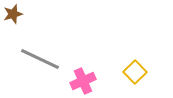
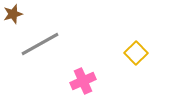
gray line: moved 15 px up; rotated 54 degrees counterclockwise
yellow square: moved 1 px right, 19 px up
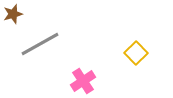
pink cross: rotated 10 degrees counterclockwise
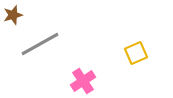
brown star: moved 1 px down
yellow square: rotated 20 degrees clockwise
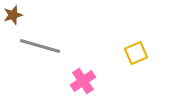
gray line: moved 2 px down; rotated 45 degrees clockwise
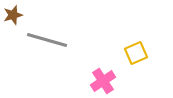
gray line: moved 7 px right, 6 px up
pink cross: moved 20 px right
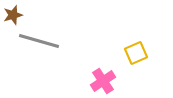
gray line: moved 8 px left, 1 px down
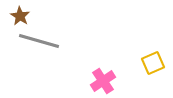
brown star: moved 7 px right, 1 px down; rotated 24 degrees counterclockwise
yellow square: moved 17 px right, 10 px down
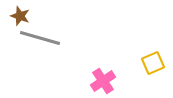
brown star: rotated 12 degrees counterclockwise
gray line: moved 1 px right, 3 px up
